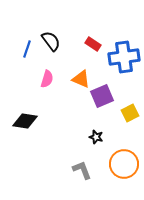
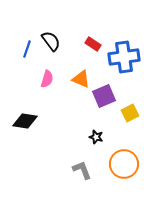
purple square: moved 2 px right
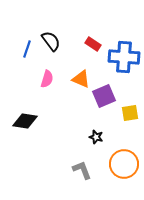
blue cross: rotated 12 degrees clockwise
yellow square: rotated 18 degrees clockwise
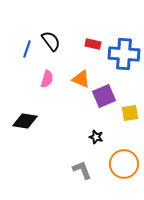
red rectangle: rotated 21 degrees counterclockwise
blue cross: moved 3 px up
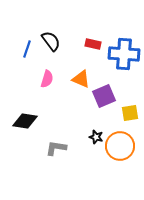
orange circle: moved 4 px left, 18 px up
gray L-shape: moved 26 px left, 22 px up; rotated 60 degrees counterclockwise
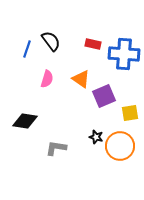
orange triangle: rotated 12 degrees clockwise
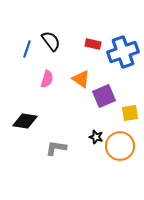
blue cross: moved 1 px left, 2 px up; rotated 24 degrees counterclockwise
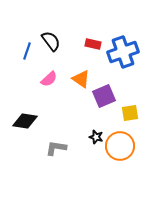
blue line: moved 2 px down
pink semicircle: moved 2 px right; rotated 30 degrees clockwise
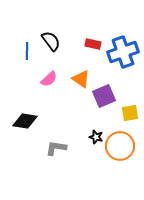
blue line: rotated 18 degrees counterclockwise
